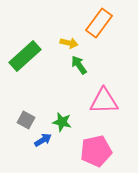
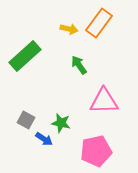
yellow arrow: moved 14 px up
green star: moved 1 px left, 1 px down
blue arrow: moved 1 px right, 1 px up; rotated 66 degrees clockwise
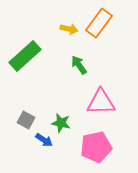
pink triangle: moved 3 px left, 1 px down
blue arrow: moved 1 px down
pink pentagon: moved 4 px up
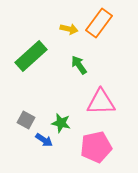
green rectangle: moved 6 px right
